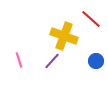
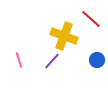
blue circle: moved 1 px right, 1 px up
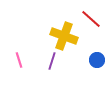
purple line: rotated 24 degrees counterclockwise
